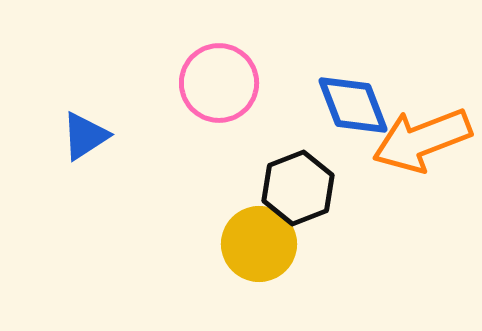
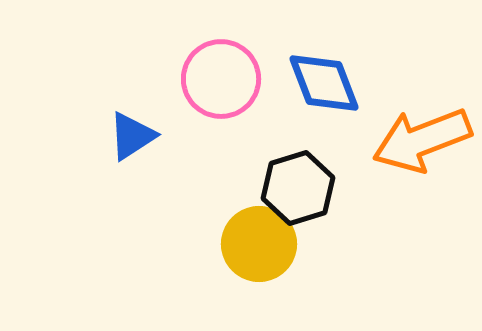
pink circle: moved 2 px right, 4 px up
blue diamond: moved 29 px left, 22 px up
blue triangle: moved 47 px right
black hexagon: rotated 4 degrees clockwise
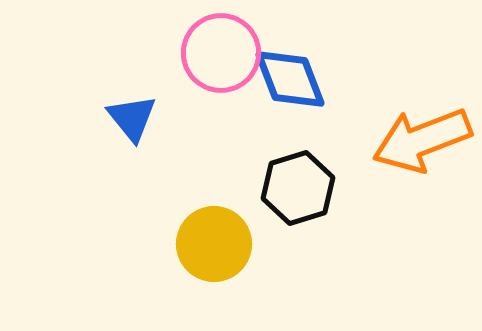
pink circle: moved 26 px up
blue diamond: moved 34 px left, 4 px up
blue triangle: moved 18 px up; rotated 36 degrees counterclockwise
yellow circle: moved 45 px left
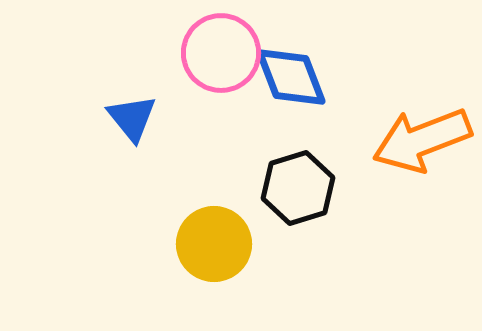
blue diamond: moved 1 px right, 2 px up
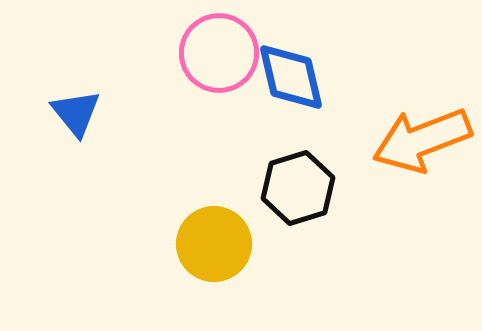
pink circle: moved 2 px left
blue diamond: rotated 8 degrees clockwise
blue triangle: moved 56 px left, 5 px up
